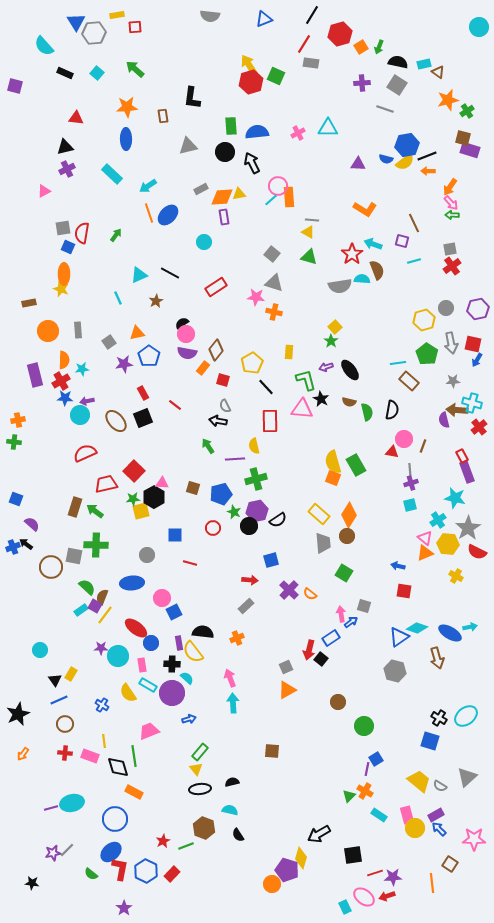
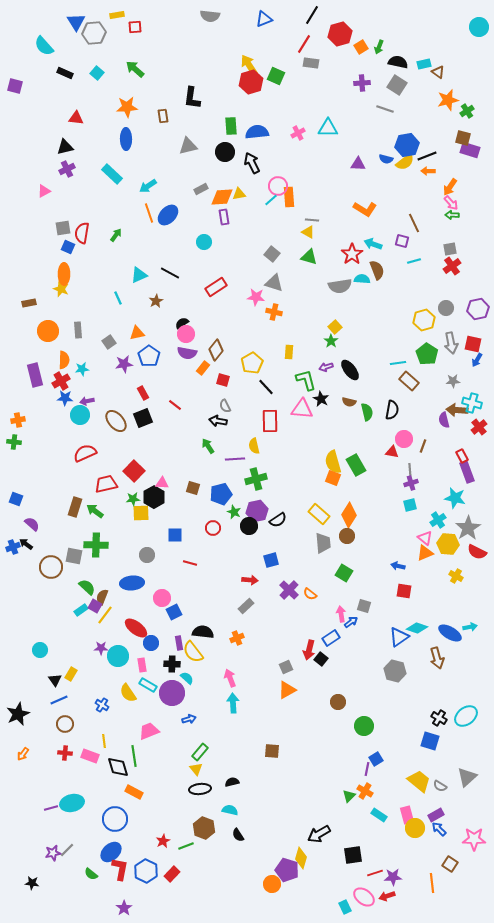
yellow square at (141, 511): moved 2 px down; rotated 12 degrees clockwise
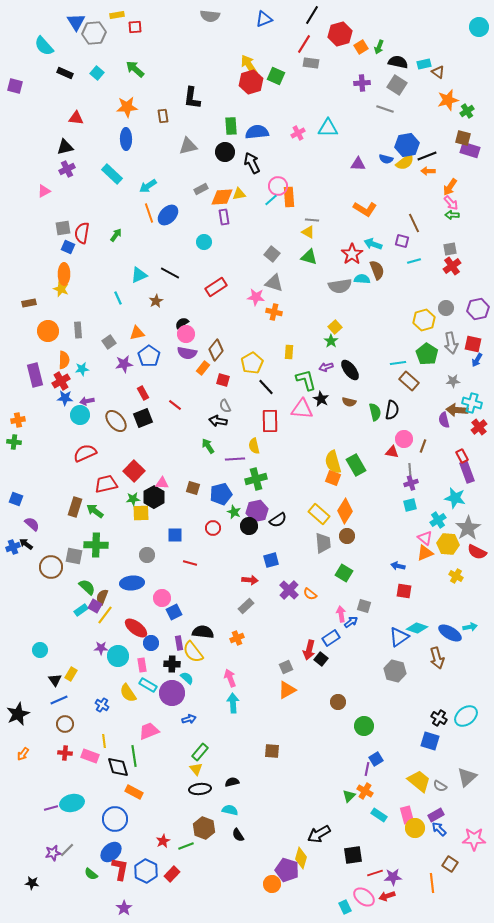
green semicircle at (367, 412): moved 8 px right
orange diamond at (349, 515): moved 4 px left, 4 px up
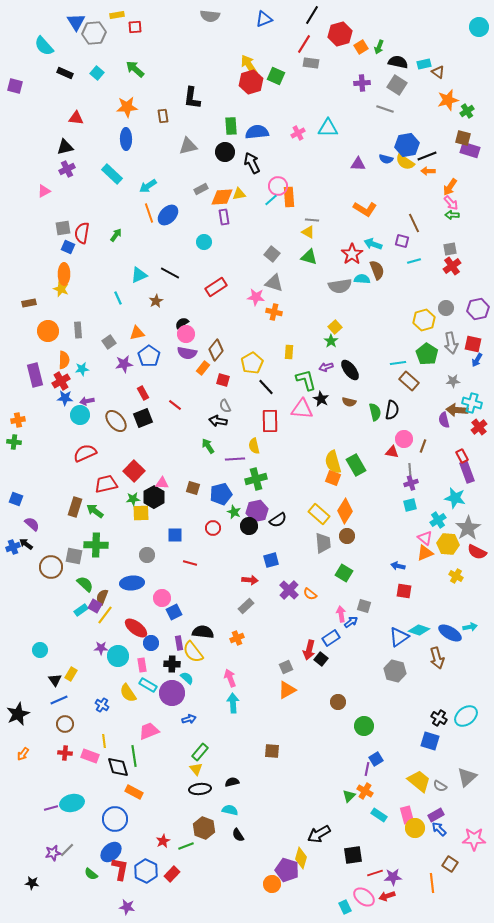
yellow semicircle at (405, 162): rotated 72 degrees clockwise
green semicircle at (87, 587): moved 2 px left, 3 px up
cyan diamond at (417, 628): moved 2 px right, 2 px down
purple star at (124, 908): moved 3 px right, 1 px up; rotated 28 degrees counterclockwise
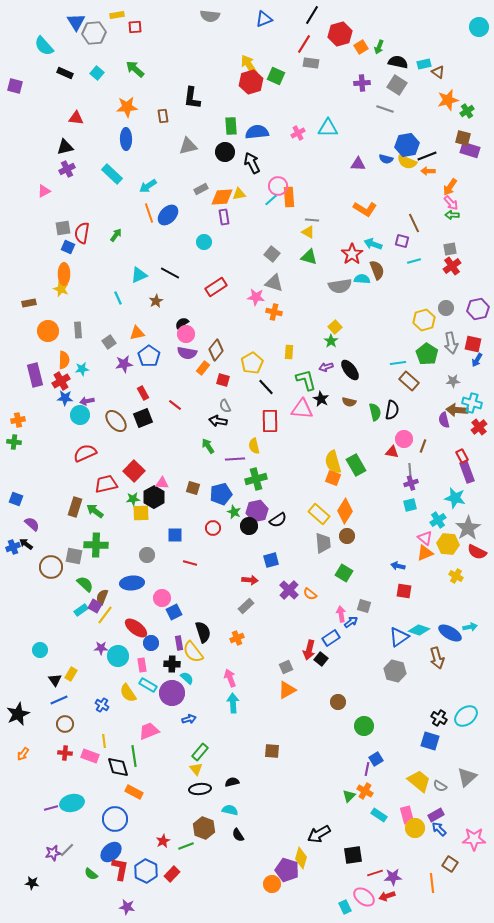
yellow semicircle at (405, 162): moved 2 px right; rotated 12 degrees counterclockwise
black semicircle at (203, 632): rotated 65 degrees clockwise
